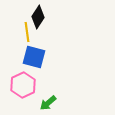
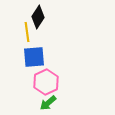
blue square: rotated 20 degrees counterclockwise
pink hexagon: moved 23 px right, 3 px up
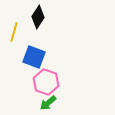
yellow line: moved 13 px left; rotated 24 degrees clockwise
blue square: rotated 25 degrees clockwise
pink hexagon: rotated 15 degrees counterclockwise
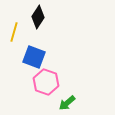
green arrow: moved 19 px right
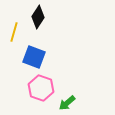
pink hexagon: moved 5 px left, 6 px down
